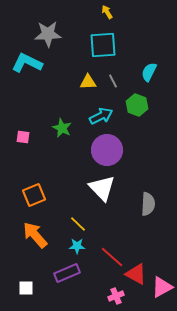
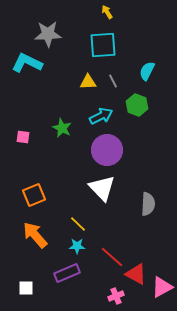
cyan semicircle: moved 2 px left, 1 px up
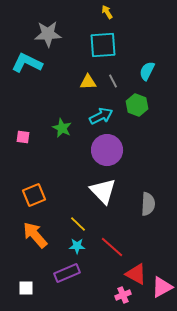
white triangle: moved 1 px right, 3 px down
red line: moved 10 px up
pink cross: moved 7 px right, 1 px up
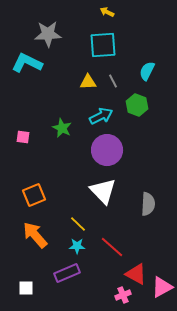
yellow arrow: rotated 32 degrees counterclockwise
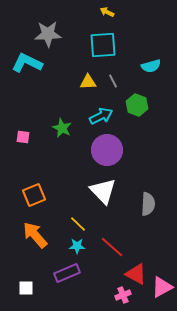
cyan semicircle: moved 4 px right, 5 px up; rotated 132 degrees counterclockwise
